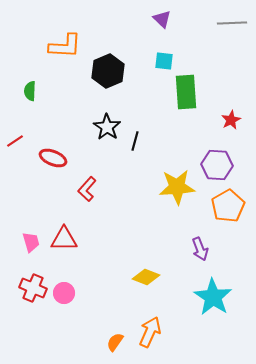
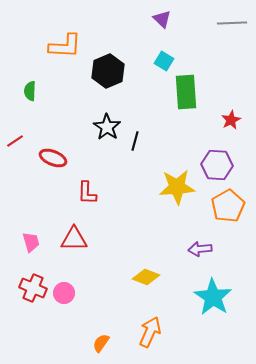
cyan square: rotated 24 degrees clockwise
red L-shape: moved 4 px down; rotated 40 degrees counterclockwise
red triangle: moved 10 px right
purple arrow: rotated 105 degrees clockwise
orange semicircle: moved 14 px left, 1 px down
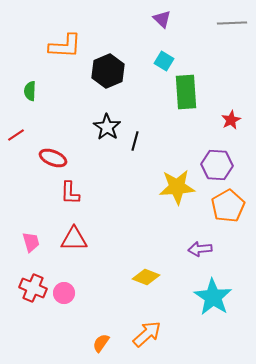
red line: moved 1 px right, 6 px up
red L-shape: moved 17 px left
orange arrow: moved 3 px left, 2 px down; rotated 24 degrees clockwise
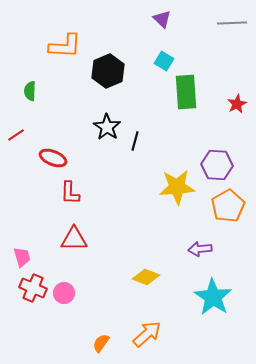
red star: moved 6 px right, 16 px up
pink trapezoid: moved 9 px left, 15 px down
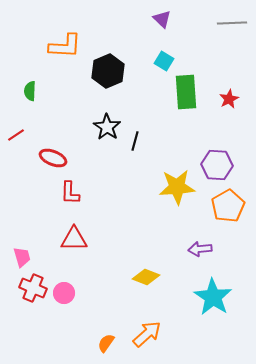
red star: moved 8 px left, 5 px up
orange semicircle: moved 5 px right
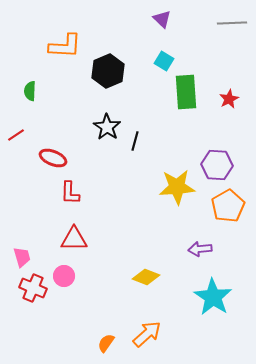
pink circle: moved 17 px up
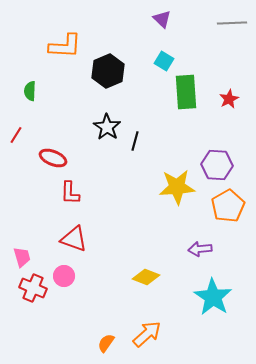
red line: rotated 24 degrees counterclockwise
red triangle: rotated 20 degrees clockwise
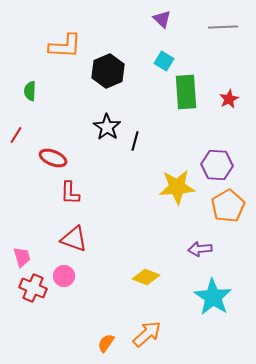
gray line: moved 9 px left, 4 px down
